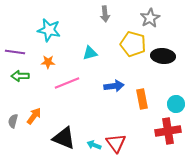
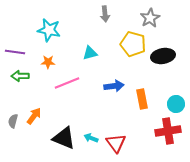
black ellipse: rotated 15 degrees counterclockwise
cyan arrow: moved 3 px left, 7 px up
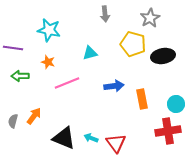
purple line: moved 2 px left, 4 px up
orange star: rotated 16 degrees clockwise
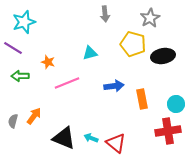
cyan star: moved 25 px left, 8 px up; rotated 30 degrees counterclockwise
purple line: rotated 24 degrees clockwise
red triangle: rotated 15 degrees counterclockwise
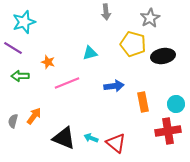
gray arrow: moved 1 px right, 2 px up
orange rectangle: moved 1 px right, 3 px down
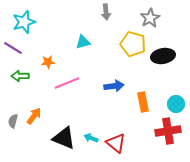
cyan triangle: moved 7 px left, 11 px up
orange star: rotated 24 degrees counterclockwise
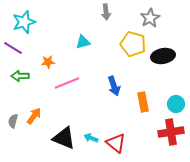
blue arrow: rotated 78 degrees clockwise
red cross: moved 3 px right, 1 px down
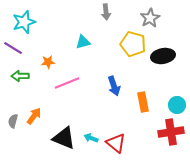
cyan circle: moved 1 px right, 1 px down
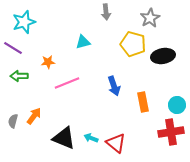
green arrow: moved 1 px left
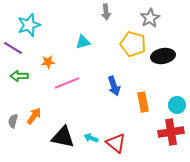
cyan star: moved 5 px right, 3 px down
black triangle: moved 1 px left, 1 px up; rotated 10 degrees counterclockwise
